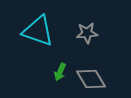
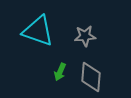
gray star: moved 2 px left, 3 px down
gray diamond: moved 2 px up; rotated 36 degrees clockwise
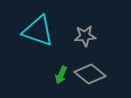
green arrow: moved 1 px right, 3 px down
gray diamond: moved 1 px left, 3 px up; rotated 56 degrees counterclockwise
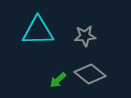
cyan triangle: rotated 20 degrees counterclockwise
green arrow: moved 3 px left, 5 px down; rotated 24 degrees clockwise
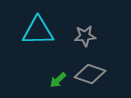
gray diamond: rotated 20 degrees counterclockwise
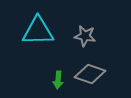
gray star: rotated 15 degrees clockwise
green arrow: rotated 42 degrees counterclockwise
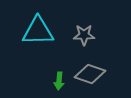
gray star: moved 1 px left, 1 px up; rotated 10 degrees counterclockwise
green arrow: moved 1 px right, 1 px down
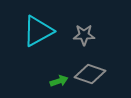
cyan triangle: rotated 28 degrees counterclockwise
green arrow: rotated 114 degrees counterclockwise
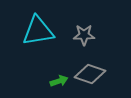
cyan triangle: rotated 20 degrees clockwise
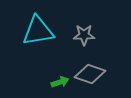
green arrow: moved 1 px right, 1 px down
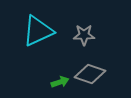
cyan triangle: rotated 16 degrees counterclockwise
